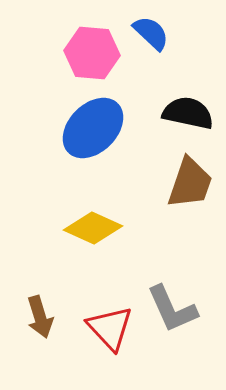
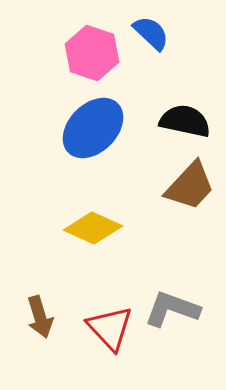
pink hexagon: rotated 14 degrees clockwise
black semicircle: moved 3 px left, 8 px down
brown trapezoid: moved 3 px down; rotated 24 degrees clockwise
gray L-shape: rotated 134 degrees clockwise
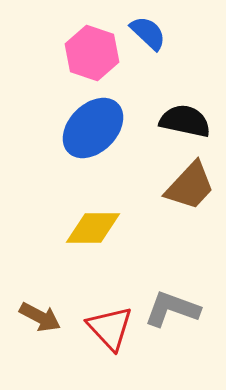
blue semicircle: moved 3 px left
yellow diamond: rotated 24 degrees counterclockwise
brown arrow: rotated 45 degrees counterclockwise
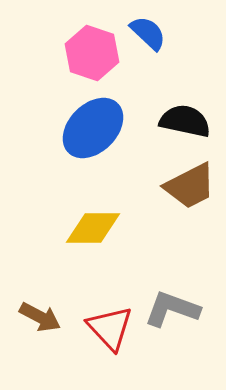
brown trapezoid: rotated 20 degrees clockwise
